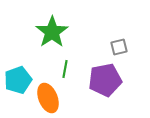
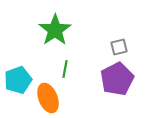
green star: moved 3 px right, 2 px up
purple pentagon: moved 12 px right, 1 px up; rotated 16 degrees counterclockwise
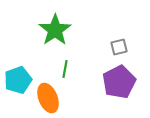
purple pentagon: moved 2 px right, 3 px down
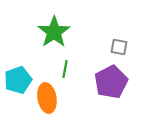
green star: moved 1 px left, 2 px down
gray square: rotated 24 degrees clockwise
purple pentagon: moved 8 px left
orange ellipse: moved 1 px left; rotated 12 degrees clockwise
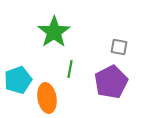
green line: moved 5 px right
